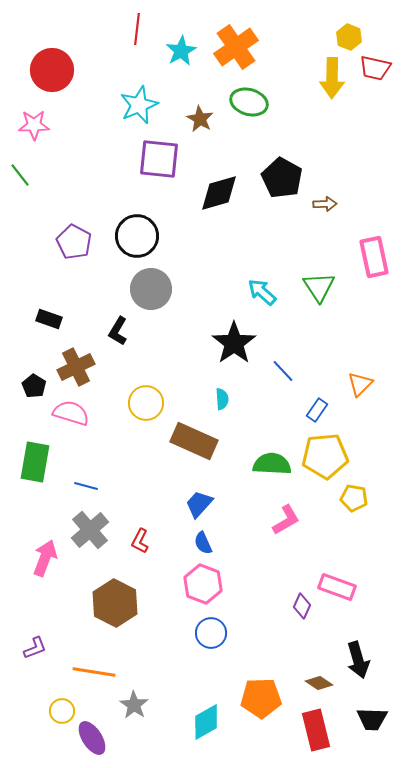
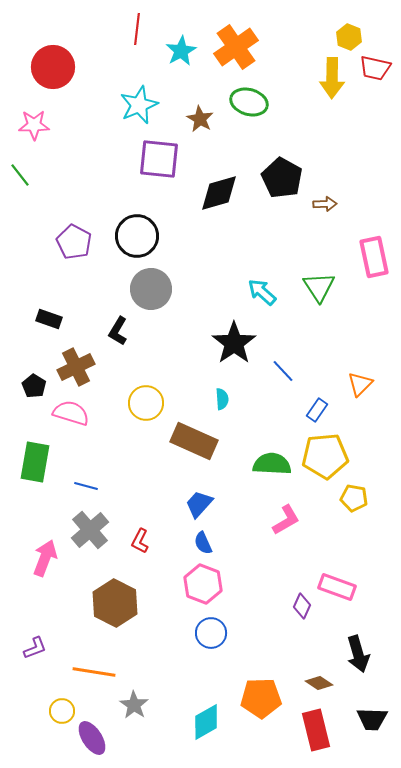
red circle at (52, 70): moved 1 px right, 3 px up
black arrow at (358, 660): moved 6 px up
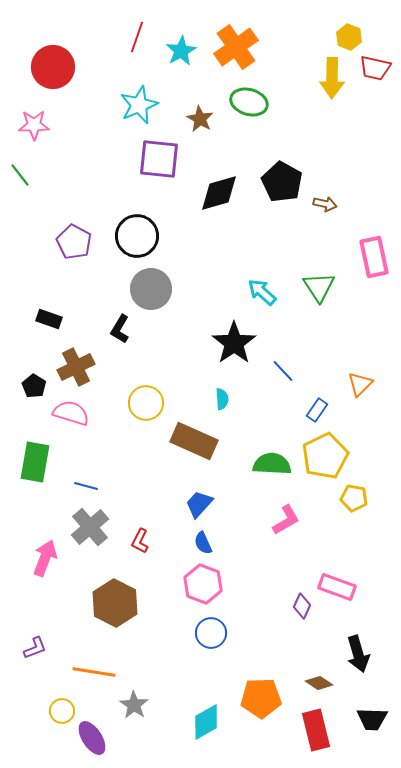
red line at (137, 29): moved 8 px down; rotated 12 degrees clockwise
black pentagon at (282, 178): moved 4 px down
brown arrow at (325, 204): rotated 15 degrees clockwise
black L-shape at (118, 331): moved 2 px right, 2 px up
yellow pentagon at (325, 456): rotated 21 degrees counterclockwise
gray cross at (90, 530): moved 3 px up
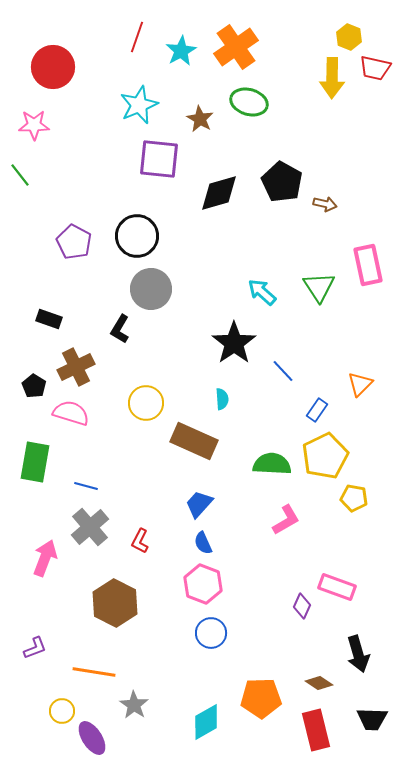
pink rectangle at (374, 257): moved 6 px left, 8 px down
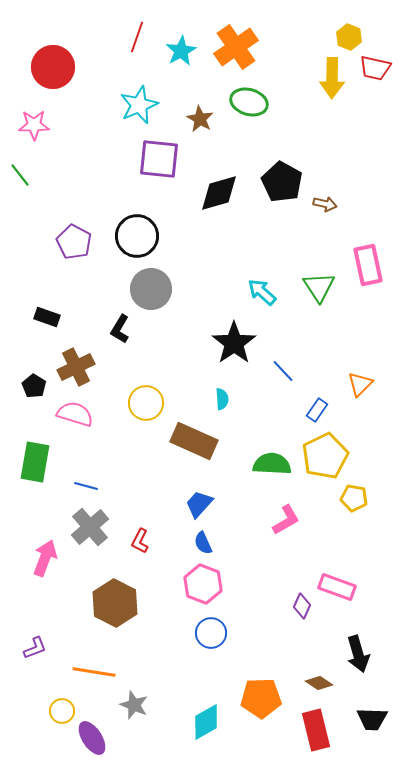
black rectangle at (49, 319): moved 2 px left, 2 px up
pink semicircle at (71, 413): moved 4 px right, 1 px down
gray star at (134, 705): rotated 12 degrees counterclockwise
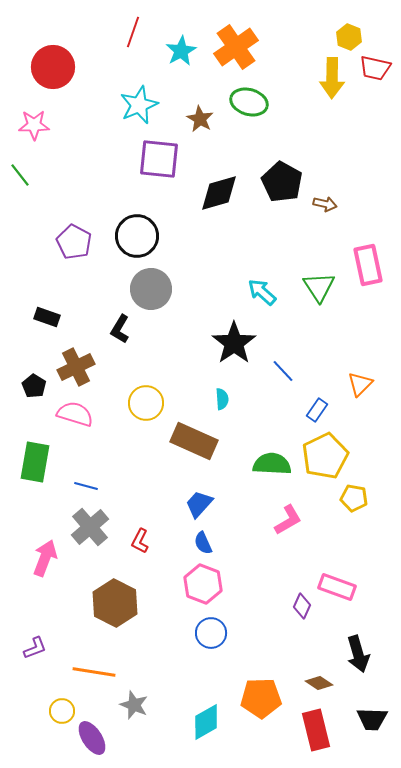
red line at (137, 37): moved 4 px left, 5 px up
pink L-shape at (286, 520): moved 2 px right
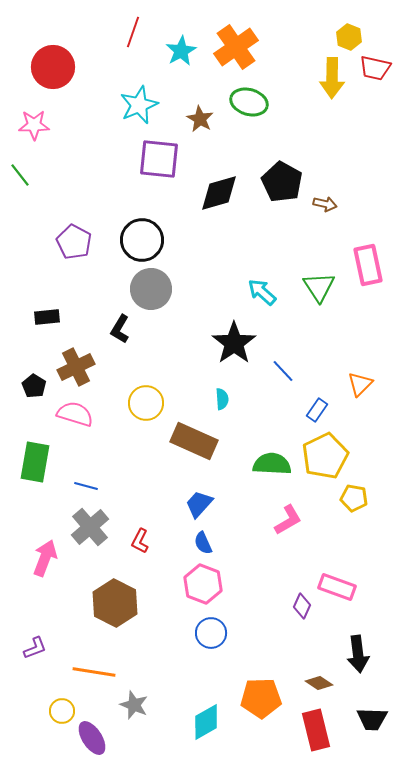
black circle at (137, 236): moved 5 px right, 4 px down
black rectangle at (47, 317): rotated 25 degrees counterclockwise
black arrow at (358, 654): rotated 9 degrees clockwise
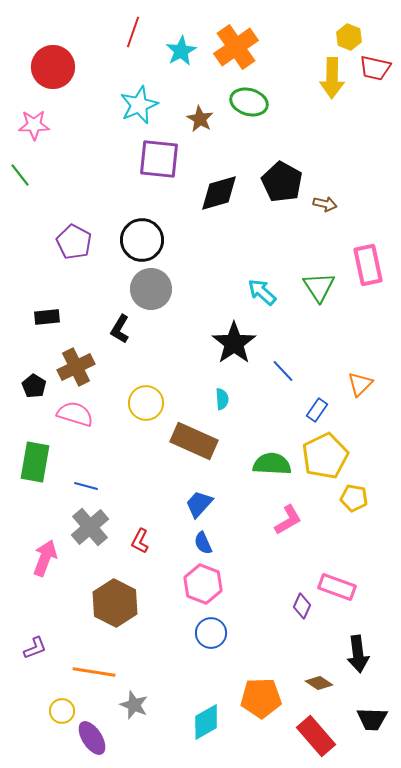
red rectangle at (316, 730): moved 6 px down; rotated 27 degrees counterclockwise
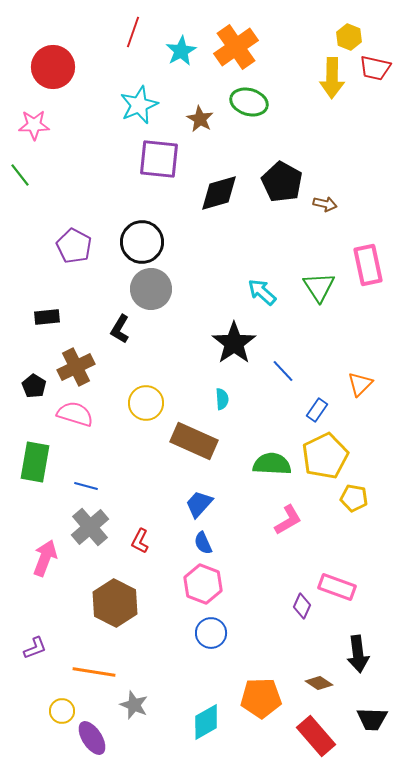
black circle at (142, 240): moved 2 px down
purple pentagon at (74, 242): moved 4 px down
